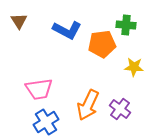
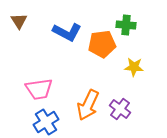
blue L-shape: moved 2 px down
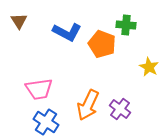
orange pentagon: rotated 28 degrees clockwise
yellow star: moved 15 px right; rotated 24 degrees clockwise
blue cross: rotated 25 degrees counterclockwise
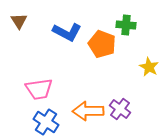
orange arrow: moved 6 px down; rotated 64 degrees clockwise
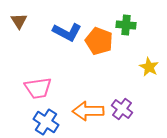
orange pentagon: moved 3 px left, 3 px up
pink trapezoid: moved 1 px left, 1 px up
purple cross: moved 2 px right
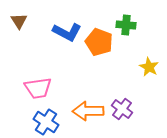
orange pentagon: moved 1 px down
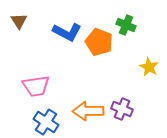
green cross: rotated 18 degrees clockwise
pink trapezoid: moved 2 px left, 2 px up
purple cross: rotated 15 degrees counterclockwise
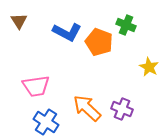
orange arrow: moved 1 px left, 3 px up; rotated 44 degrees clockwise
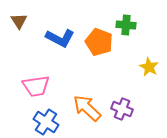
green cross: rotated 18 degrees counterclockwise
blue L-shape: moved 7 px left, 6 px down
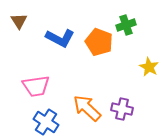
green cross: rotated 24 degrees counterclockwise
purple cross: rotated 10 degrees counterclockwise
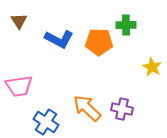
green cross: rotated 18 degrees clockwise
blue L-shape: moved 1 px left, 1 px down
orange pentagon: rotated 20 degrees counterclockwise
yellow star: moved 3 px right
pink trapezoid: moved 17 px left
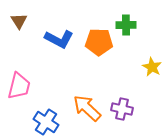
pink trapezoid: rotated 68 degrees counterclockwise
